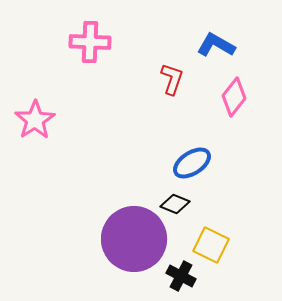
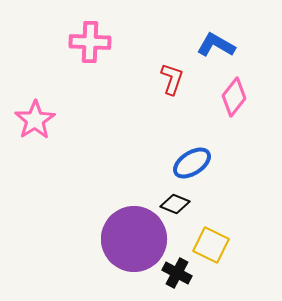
black cross: moved 4 px left, 3 px up
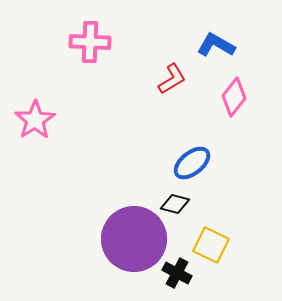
red L-shape: rotated 40 degrees clockwise
blue ellipse: rotated 6 degrees counterclockwise
black diamond: rotated 8 degrees counterclockwise
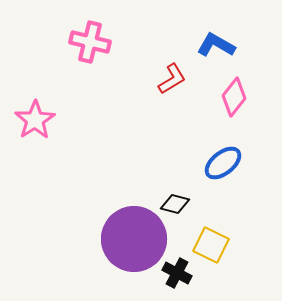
pink cross: rotated 12 degrees clockwise
blue ellipse: moved 31 px right
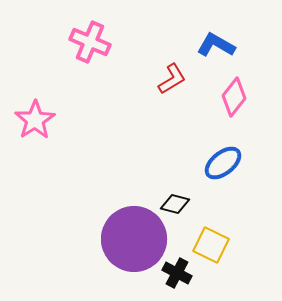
pink cross: rotated 9 degrees clockwise
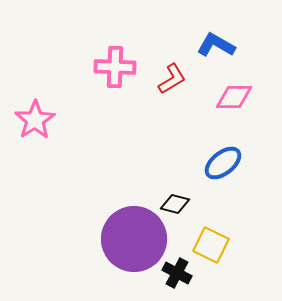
pink cross: moved 25 px right, 25 px down; rotated 21 degrees counterclockwise
pink diamond: rotated 51 degrees clockwise
